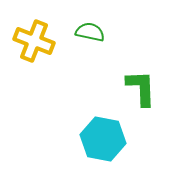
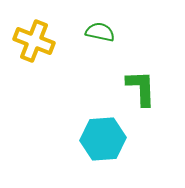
green semicircle: moved 10 px right
cyan hexagon: rotated 15 degrees counterclockwise
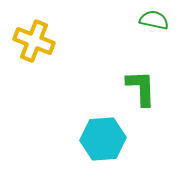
green semicircle: moved 54 px right, 12 px up
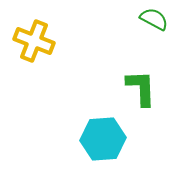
green semicircle: moved 1 px up; rotated 16 degrees clockwise
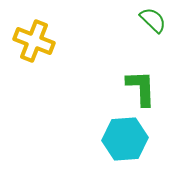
green semicircle: moved 1 px left, 1 px down; rotated 16 degrees clockwise
cyan hexagon: moved 22 px right
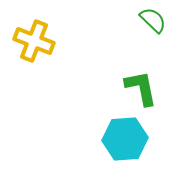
green L-shape: rotated 9 degrees counterclockwise
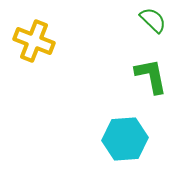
green L-shape: moved 10 px right, 12 px up
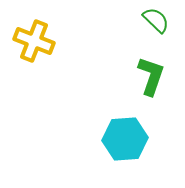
green semicircle: moved 3 px right
green L-shape: rotated 30 degrees clockwise
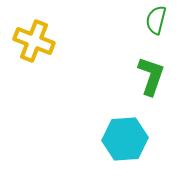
green semicircle: rotated 120 degrees counterclockwise
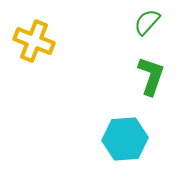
green semicircle: moved 9 px left, 2 px down; rotated 28 degrees clockwise
